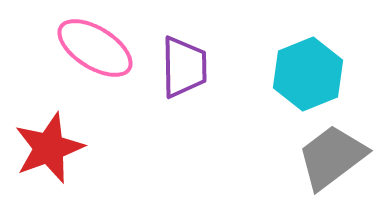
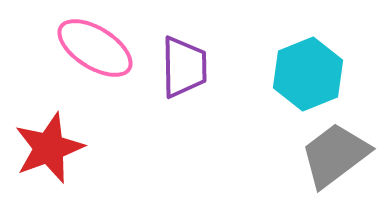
gray trapezoid: moved 3 px right, 2 px up
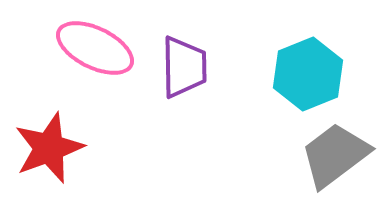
pink ellipse: rotated 6 degrees counterclockwise
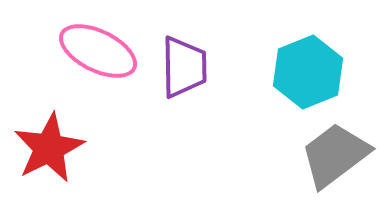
pink ellipse: moved 3 px right, 3 px down
cyan hexagon: moved 2 px up
red star: rotated 6 degrees counterclockwise
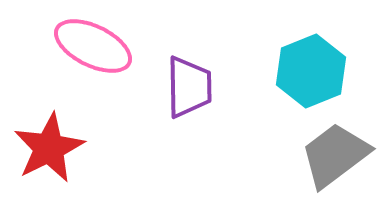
pink ellipse: moved 5 px left, 5 px up
purple trapezoid: moved 5 px right, 20 px down
cyan hexagon: moved 3 px right, 1 px up
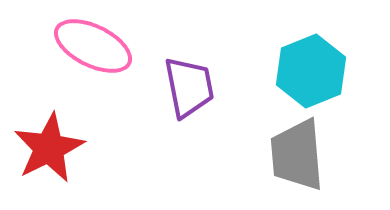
purple trapezoid: rotated 10 degrees counterclockwise
gray trapezoid: moved 38 px left; rotated 58 degrees counterclockwise
